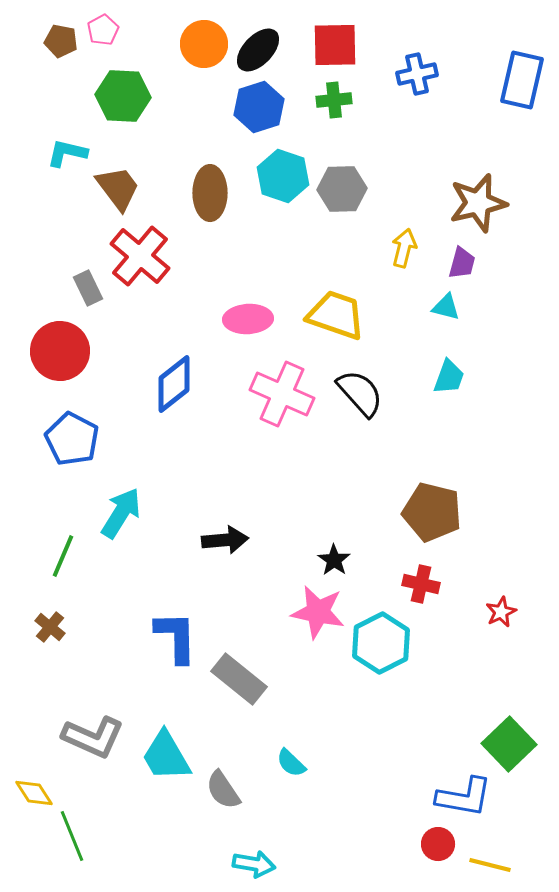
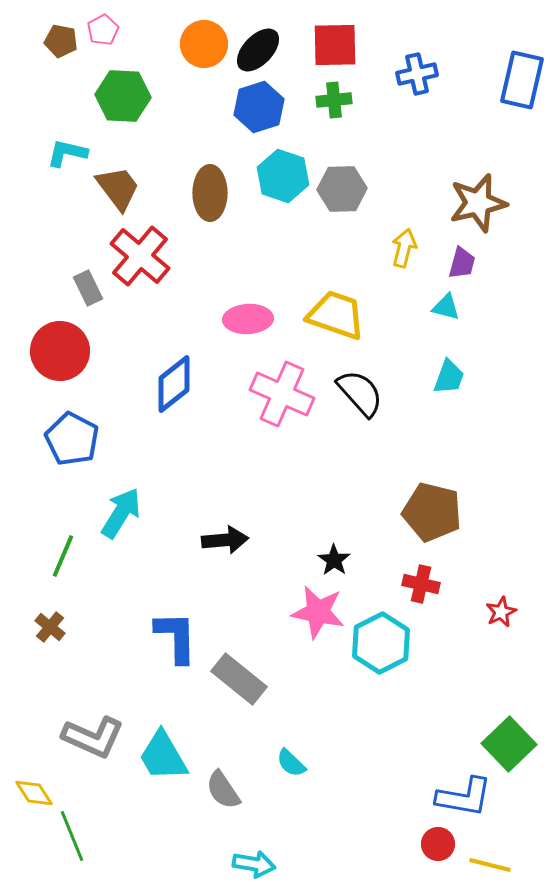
cyan trapezoid at (166, 756): moved 3 px left
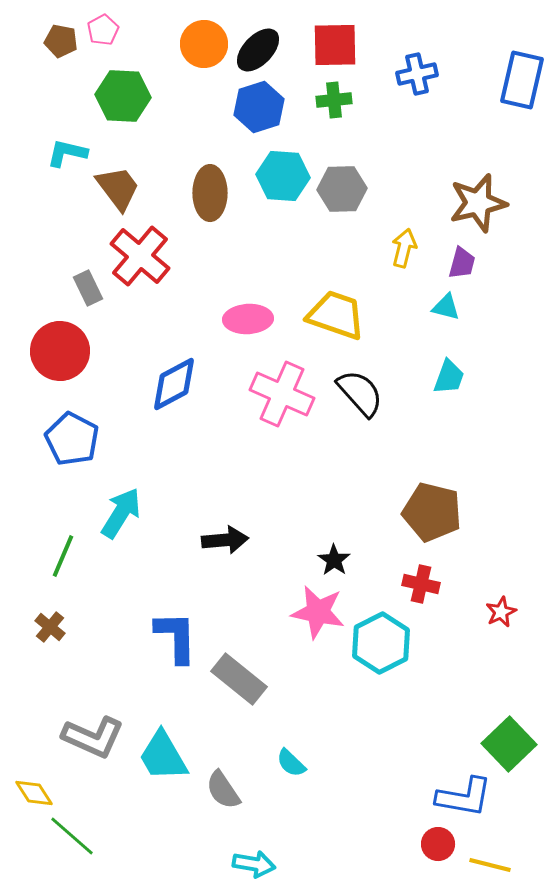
cyan hexagon at (283, 176): rotated 15 degrees counterclockwise
blue diamond at (174, 384): rotated 10 degrees clockwise
green line at (72, 836): rotated 27 degrees counterclockwise
